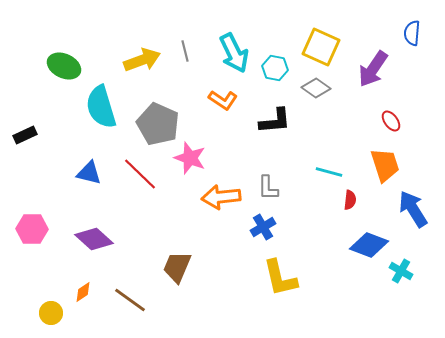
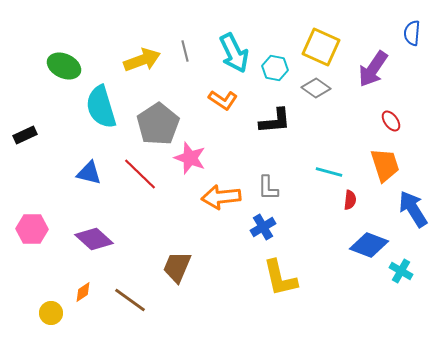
gray pentagon: rotated 15 degrees clockwise
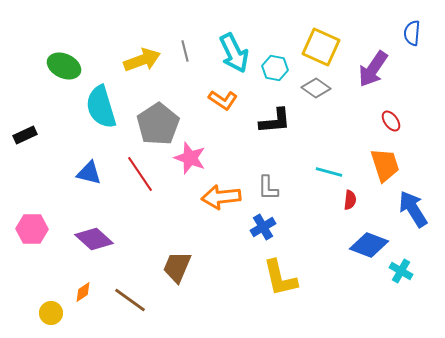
red line: rotated 12 degrees clockwise
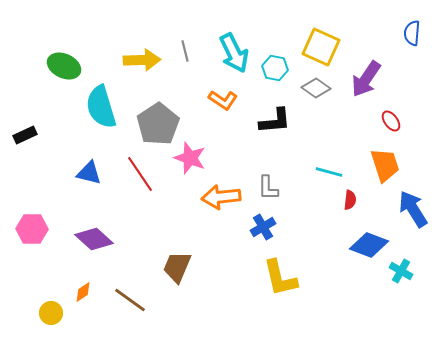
yellow arrow: rotated 18 degrees clockwise
purple arrow: moved 7 px left, 10 px down
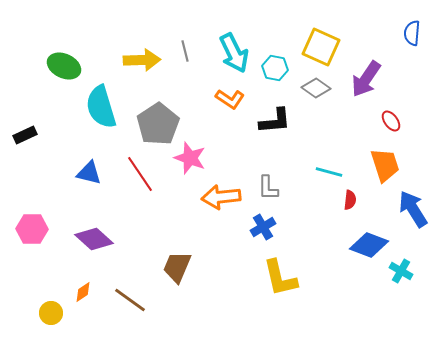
orange L-shape: moved 7 px right, 1 px up
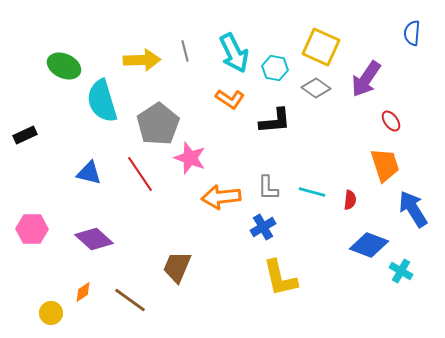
cyan semicircle: moved 1 px right, 6 px up
cyan line: moved 17 px left, 20 px down
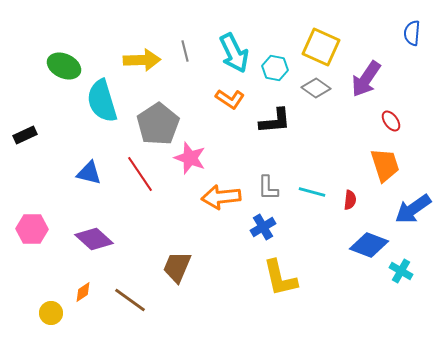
blue arrow: rotated 93 degrees counterclockwise
